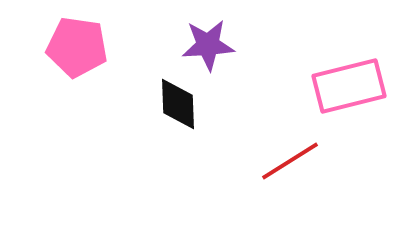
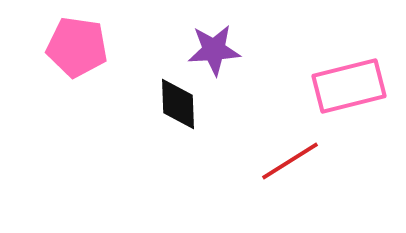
purple star: moved 6 px right, 5 px down
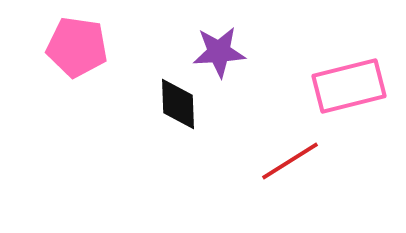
purple star: moved 5 px right, 2 px down
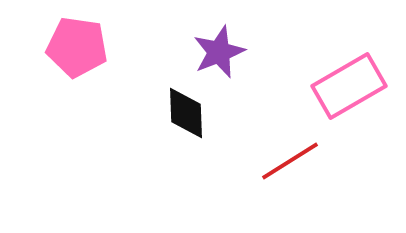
purple star: rotated 18 degrees counterclockwise
pink rectangle: rotated 16 degrees counterclockwise
black diamond: moved 8 px right, 9 px down
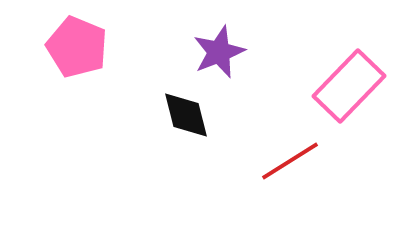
pink pentagon: rotated 14 degrees clockwise
pink rectangle: rotated 16 degrees counterclockwise
black diamond: moved 2 px down; rotated 12 degrees counterclockwise
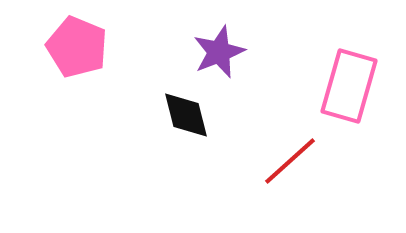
pink rectangle: rotated 28 degrees counterclockwise
red line: rotated 10 degrees counterclockwise
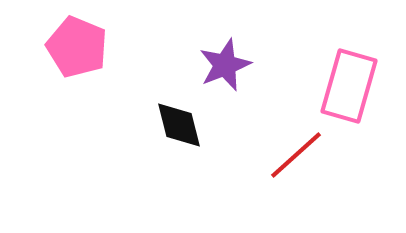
purple star: moved 6 px right, 13 px down
black diamond: moved 7 px left, 10 px down
red line: moved 6 px right, 6 px up
